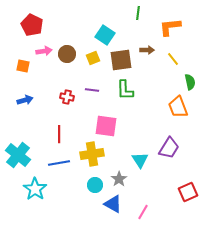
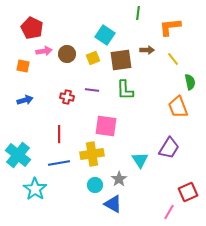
red pentagon: moved 3 px down
pink line: moved 26 px right
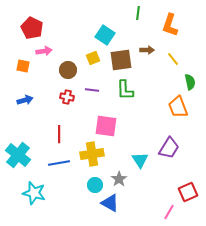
orange L-shape: moved 2 px up; rotated 65 degrees counterclockwise
brown circle: moved 1 px right, 16 px down
cyan star: moved 1 px left, 4 px down; rotated 20 degrees counterclockwise
blue triangle: moved 3 px left, 1 px up
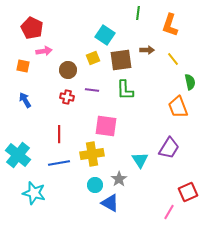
blue arrow: rotated 105 degrees counterclockwise
